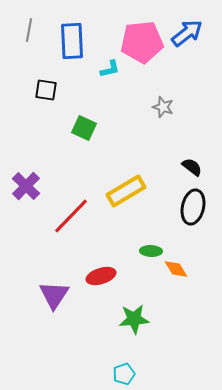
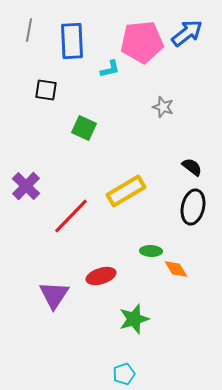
green star: rotated 12 degrees counterclockwise
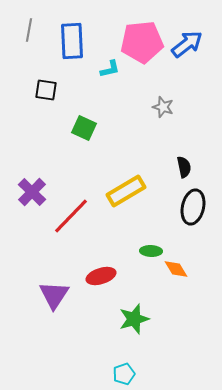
blue arrow: moved 11 px down
black semicircle: moved 8 px left; rotated 40 degrees clockwise
purple cross: moved 6 px right, 6 px down
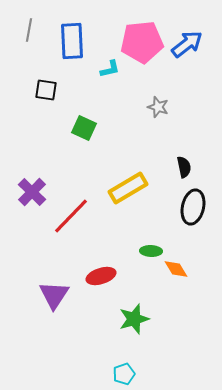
gray star: moved 5 px left
yellow rectangle: moved 2 px right, 3 px up
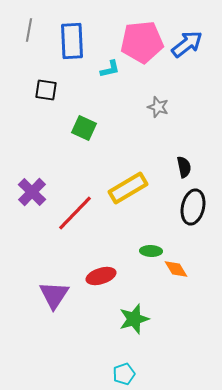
red line: moved 4 px right, 3 px up
